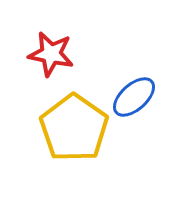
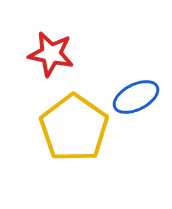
blue ellipse: moved 2 px right; rotated 15 degrees clockwise
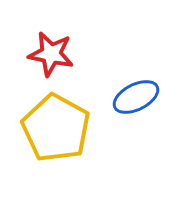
yellow pentagon: moved 18 px left; rotated 6 degrees counterclockwise
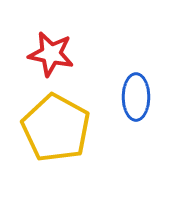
blue ellipse: rotated 63 degrees counterclockwise
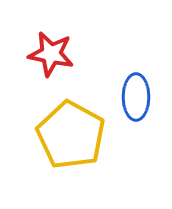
yellow pentagon: moved 15 px right, 7 px down
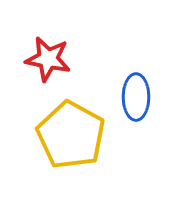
red star: moved 3 px left, 5 px down
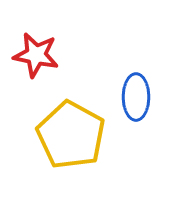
red star: moved 12 px left, 4 px up
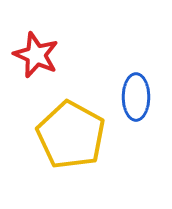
red star: rotated 12 degrees clockwise
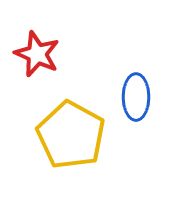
red star: moved 1 px right, 1 px up
